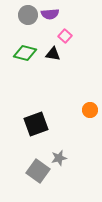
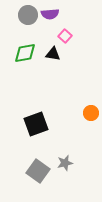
green diamond: rotated 25 degrees counterclockwise
orange circle: moved 1 px right, 3 px down
gray star: moved 6 px right, 5 px down
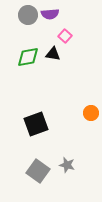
green diamond: moved 3 px right, 4 px down
gray star: moved 2 px right, 2 px down; rotated 28 degrees clockwise
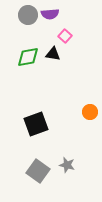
orange circle: moved 1 px left, 1 px up
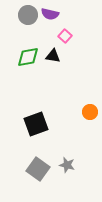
purple semicircle: rotated 18 degrees clockwise
black triangle: moved 2 px down
gray square: moved 2 px up
